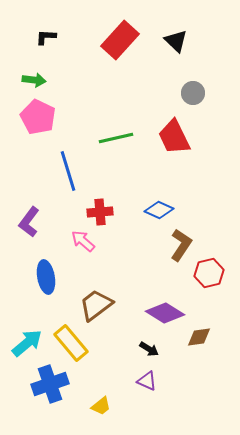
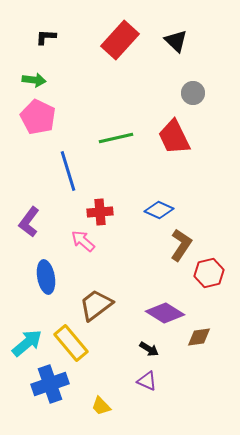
yellow trapezoid: rotated 85 degrees clockwise
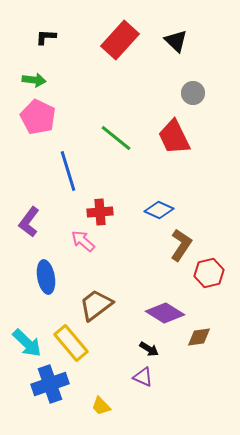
green line: rotated 52 degrees clockwise
cyan arrow: rotated 84 degrees clockwise
purple triangle: moved 4 px left, 4 px up
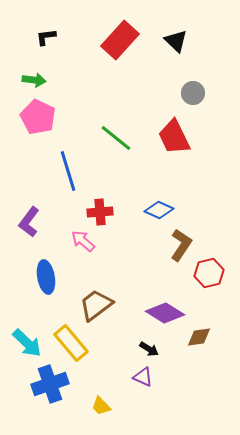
black L-shape: rotated 10 degrees counterclockwise
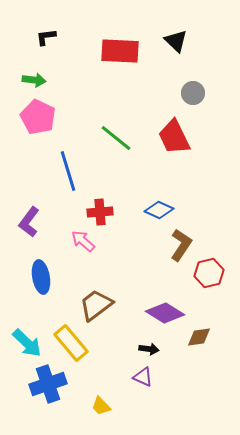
red rectangle: moved 11 px down; rotated 51 degrees clockwise
blue ellipse: moved 5 px left
black arrow: rotated 24 degrees counterclockwise
blue cross: moved 2 px left
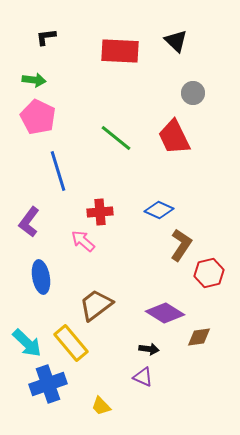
blue line: moved 10 px left
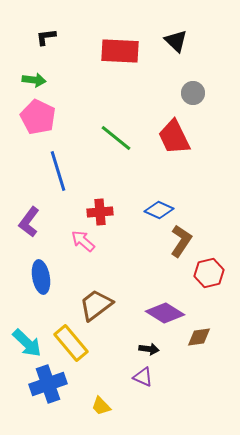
brown L-shape: moved 4 px up
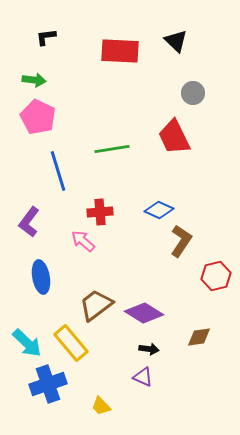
green line: moved 4 px left, 11 px down; rotated 48 degrees counterclockwise
red hexagon: moved 7 px right, 3 px down
purple diamond: moved 21 px left
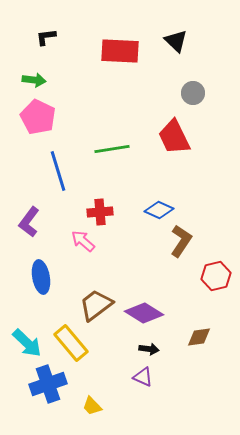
yellow trapezoid: moved 9 px left
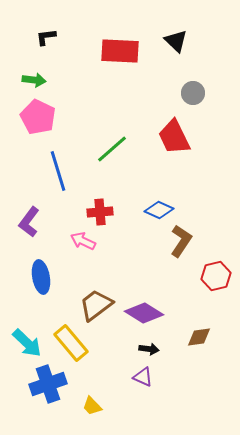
green line: rotated 32 degrees counterclockwise
pink arrow: rotated 15 degrees counterclockwise
